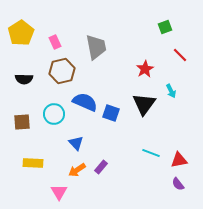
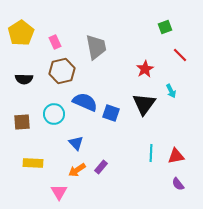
cyan line: rotated 72 degrees clockwise
red triangle: moved 3 px left, 4 px up
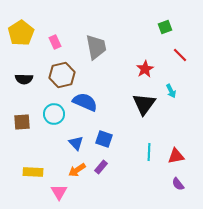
brown hexagon: moved 4 px down
blue square: moved 7 px left, 26 px down
cyan line: moved 2 px left, 1 px up
yellow rectangle: moved 9 px down
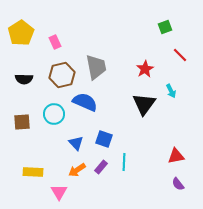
gray trapezoid: moved 20 px down
cyan line: moved 25 px left, 10 px down
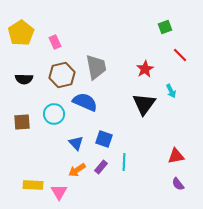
yellow rectangle: moved 13 px down
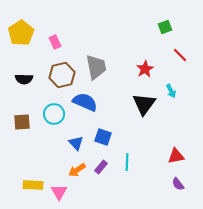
blue square: moved 1 px left, 2 px up
cyan line: moved 3 px right
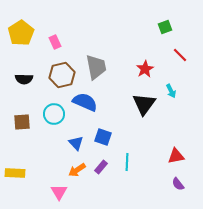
yellow rectangle: moved 18 px left, 12 px up
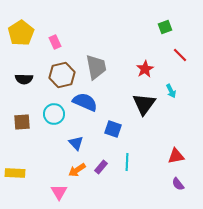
blue square: moved 10 px right, 8 px up
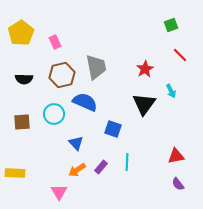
green square: moved 6 px right, 2 px up
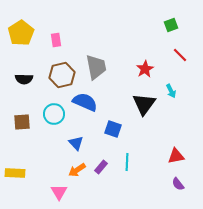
pink rectangle: moved 1 px right, 2 px up; rotated 16 degrees clockwise
